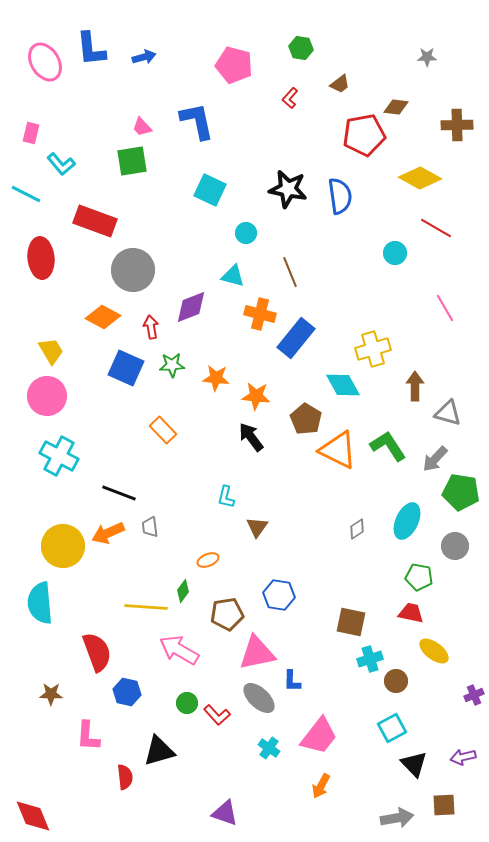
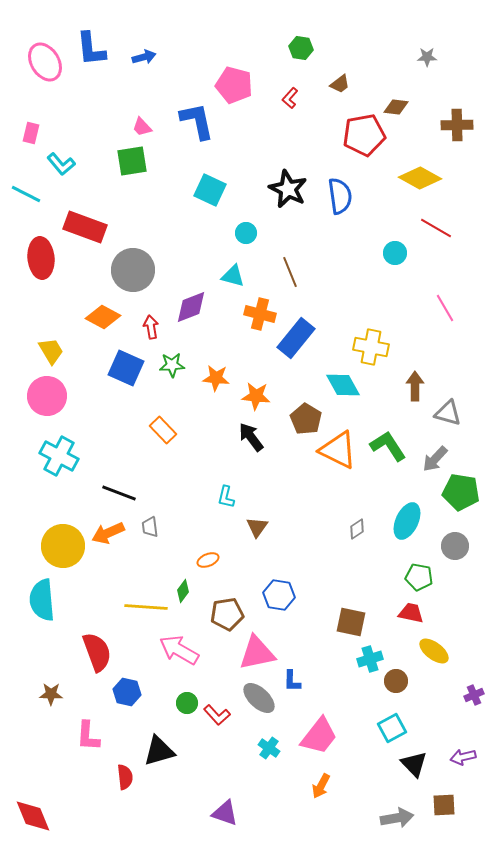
pink pentagon at (234, 65): moved 20 px down
black star at (288, 189): rotated 15 degrees clockwise
red rectangle at (95, 221): moved 10 px left, 6 px down
yellow cross at (373, 349): moved 2 px left, 2 px up; rotated 28 degrees clockwise
cyan semicircle at (40, 603): moved 2 px right, 3 px up
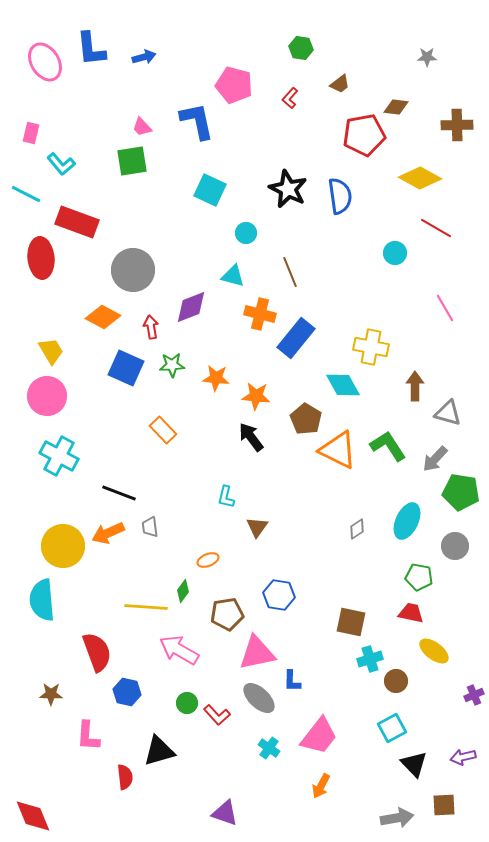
red rectangle at (85, 227): moved 8 px left, 5 px up
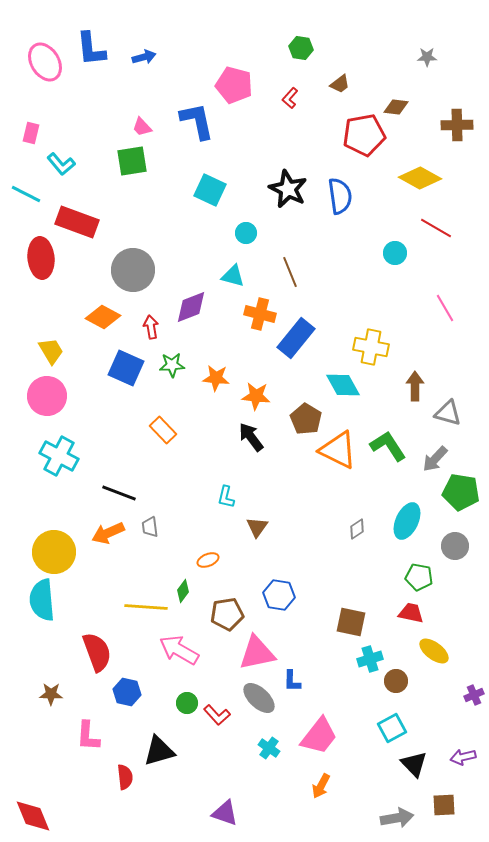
yellow circle at (63, 546): moved 9 px left, 6 px down
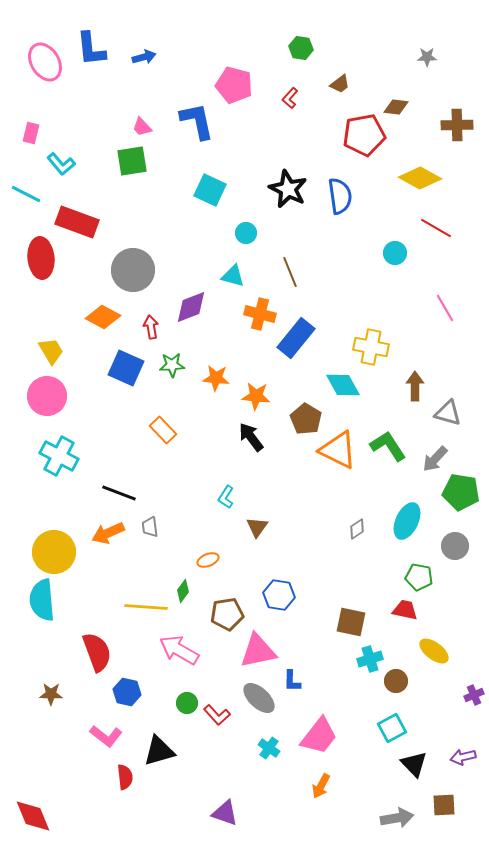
cyan L-shape at (226, 497): rotated 20 degrees clockwise
red trapezoid at (411, 613): moved 6 px left, 3 px up
pink triangle at (257, 653): moved 1 px right, 2 px up
pink L-shape at (88, 736): moved 18 px right; rotated 56 degrees counterclockwise
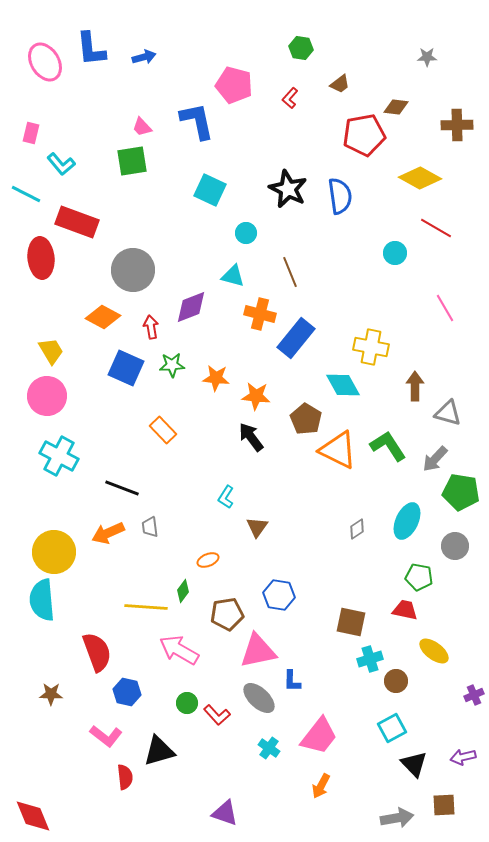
black line at (119, 493): moved 3 px right, 5 px up
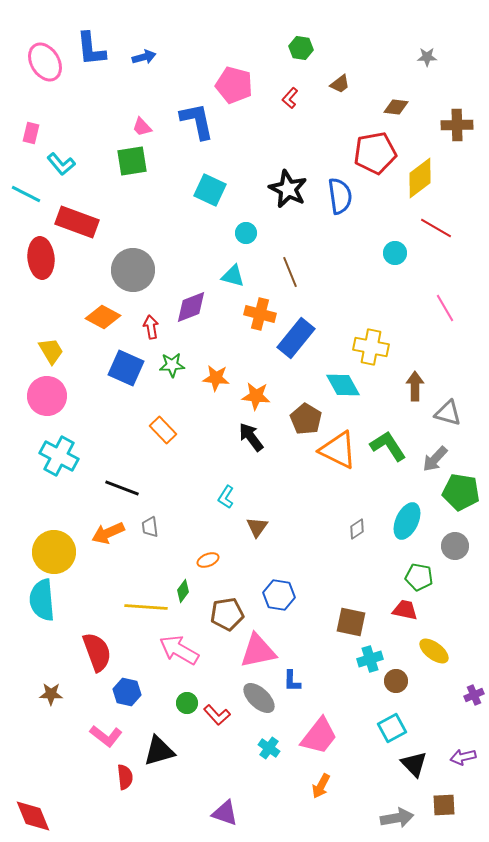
red pentagon at (364, 135): moved 11 px right, 18 px down
yellow diamond at (420, 178): rotated 66 degrees counterclockwise
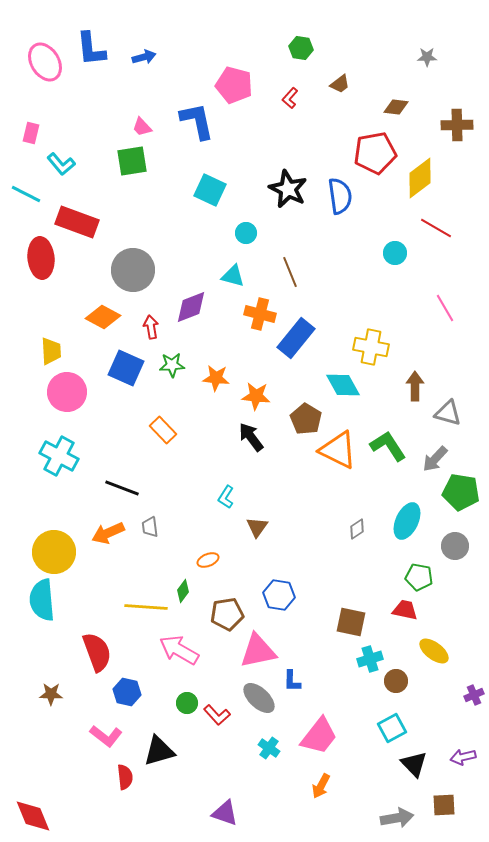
yellow trapezoid at (51, 351): rotated 28 degrees clockwise
pink circle at (47, 396): moved 20 px right, 4 px up
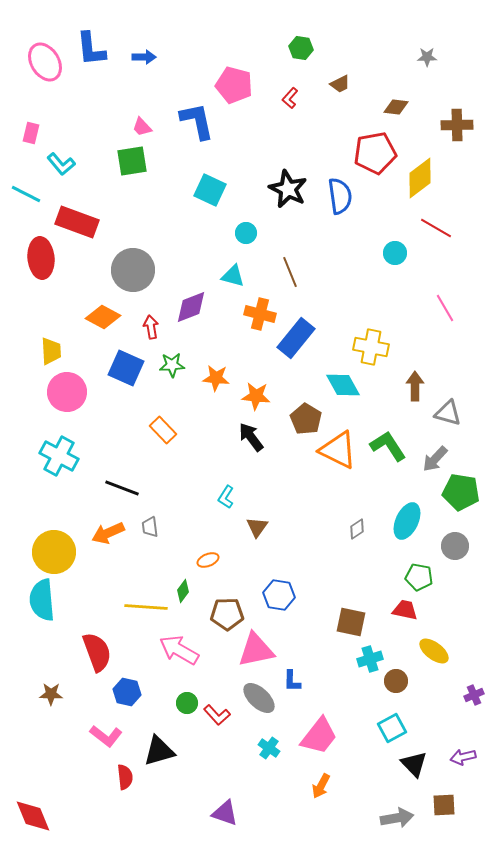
blue arrow at (144, 57): rotated 15 degrees clockwise
brown trapezoid at (340, 84): rotated 10 degrees clockwise
brown pentagon at (227, 614): rotated 8 degrees clockwise
pink triangle at (258, 651): moved 2 px left, 1 px up
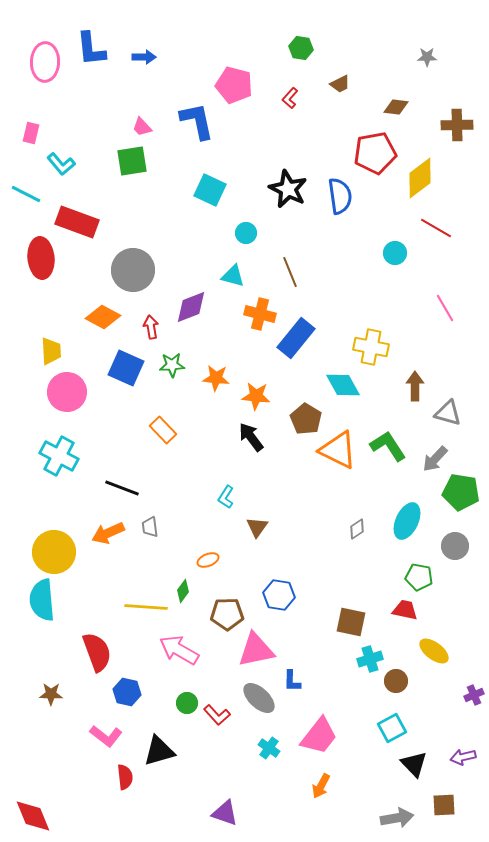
pink ellipse at (45, 62): rotated 33 degrees clockwise
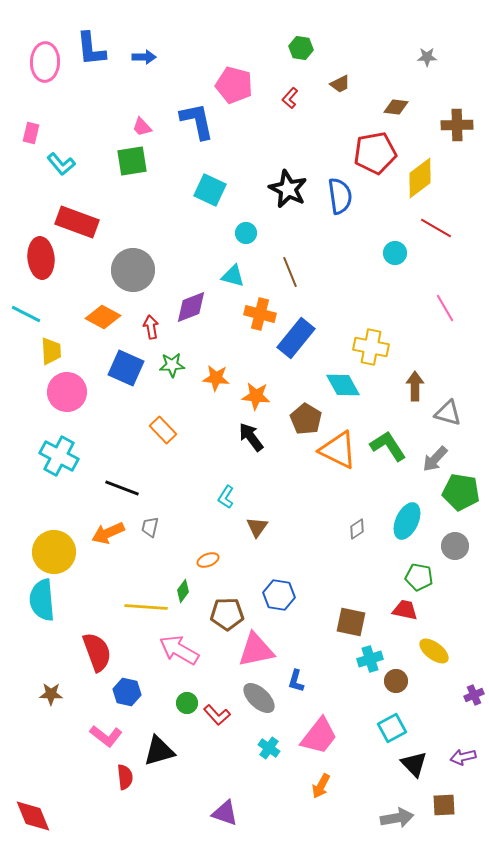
cyan line at (26, 194): moved 120 px down
gray trapezoid at (150, 527): rotated 20 degrees clockwise
blue L-shape at (292, 681): moved 4 px right; rotated 15 degrees clockwise
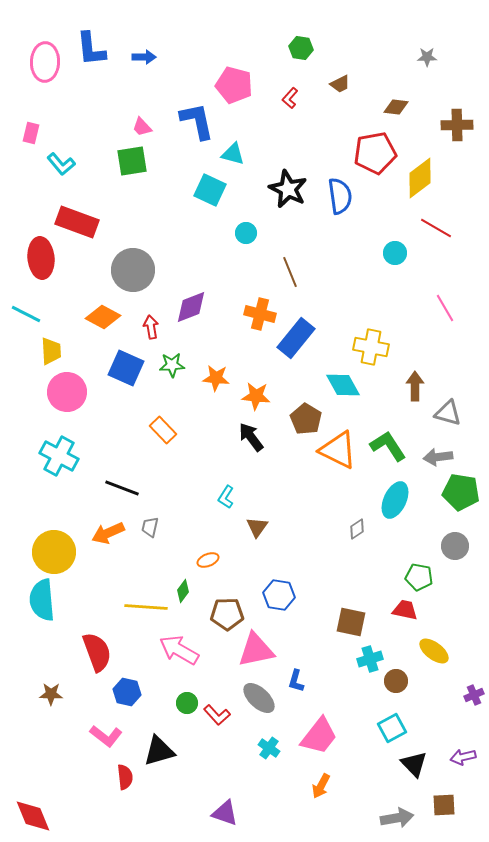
cyan triangle at (233, 276): moved 122 px up
gray arrow at (435, 459): moved 3 px right, 2 px up; rotated 40 degrees clockwise
cyan ellipse at (407, 521): moved 12 px left, 21 px up
